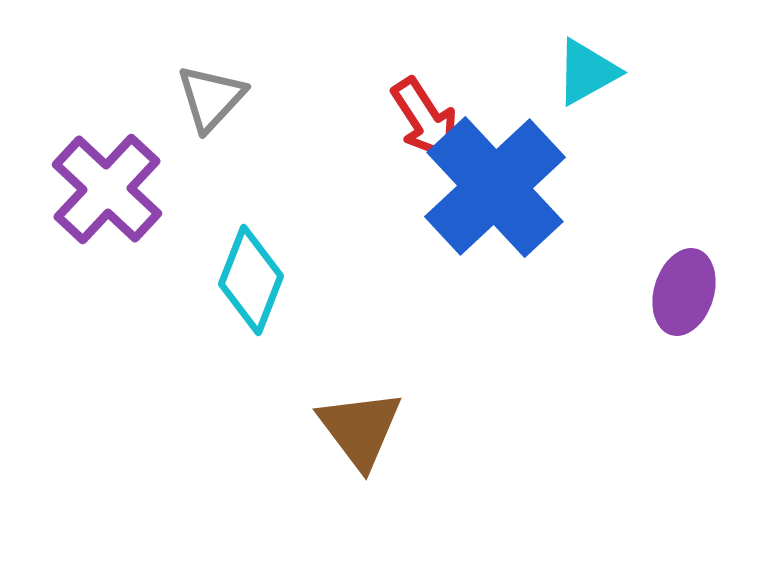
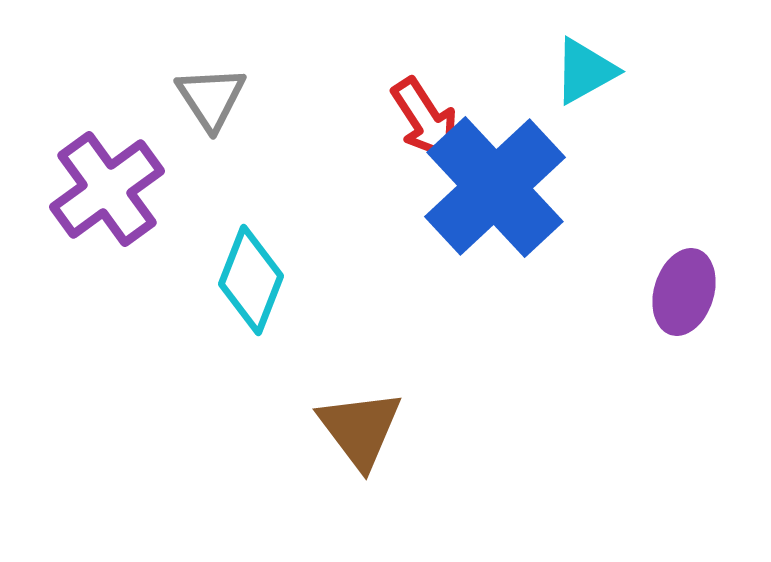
cyan triangle: moved 2 px left, 1 px up
gray triangle: rotated 16 degrees counterclockwise
purple cross: rotated 11 degrees clockwise
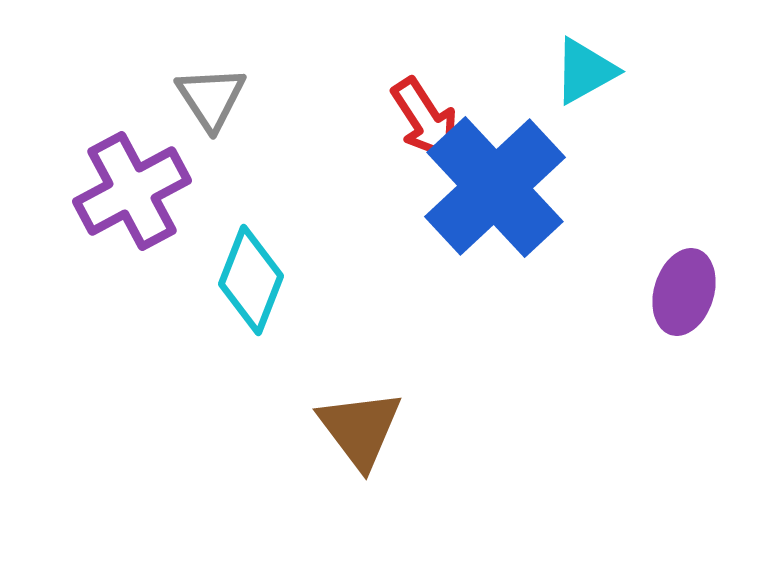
purple cross: moved 25 px right, 2 px down; rotated 8 degrees clockwise
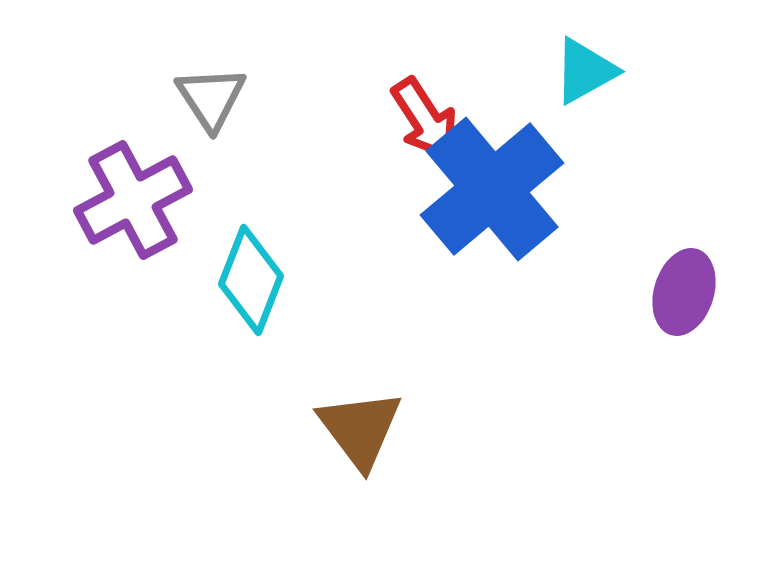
blue cross: moved 3 px left, 2 px down; rotated 3 degrees clockwise
purple cross: moved 1 px right, 9 px down
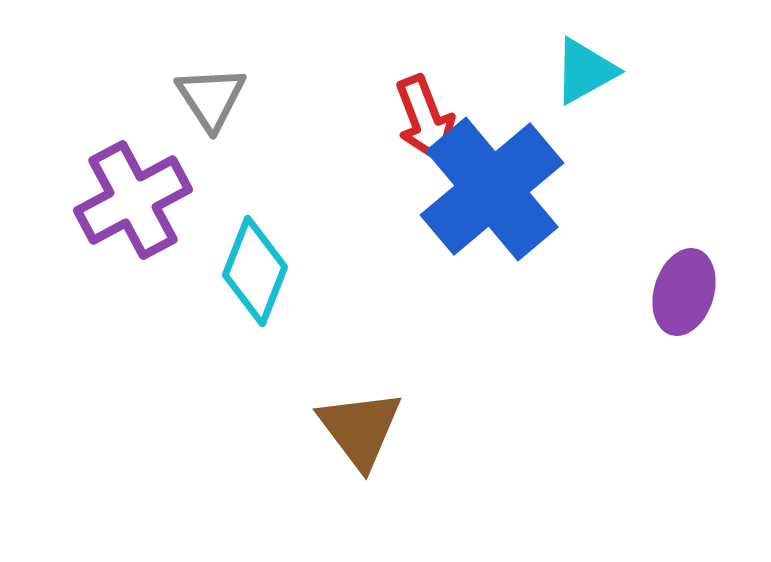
red arrow: rotated 12 degrees clockwise
cyan diamond: moved 4 px right, 9 px up
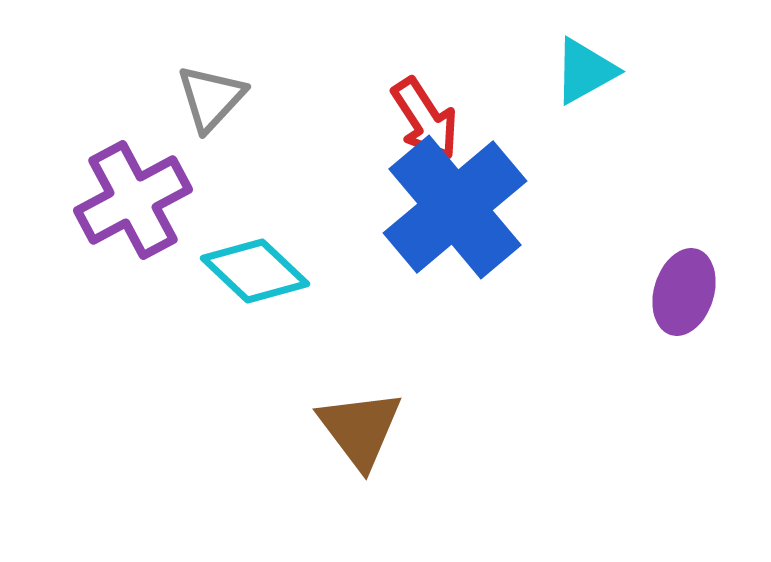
gray triangle: rotated 16 degrees clockwise
red arrow: rotated 12 degrees counterclockwise
blue cross: moved 37 px left, 18 px down
cyan diamond: rotated 68 degrees counterclockwise
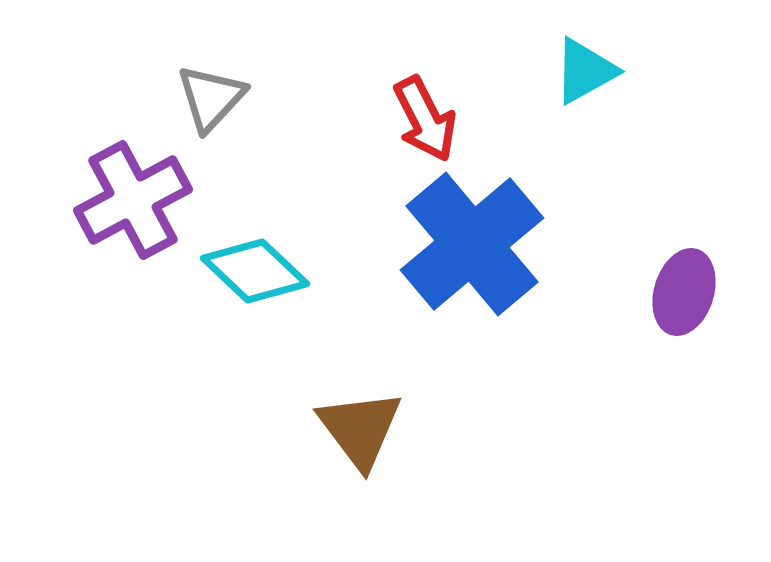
red arrow: rotated 6 degrees clockwise
blue cross: moved 17 px right, 37 px down
